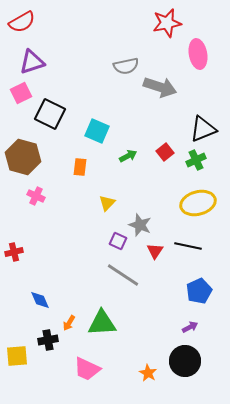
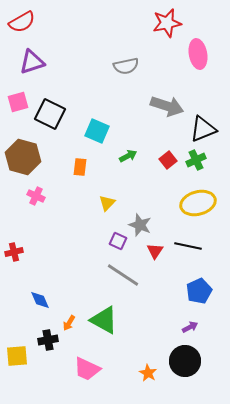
gray arrow: moved 7 px right, 19 px down
pink square: moved 3 px left, 9 px down; rotated 10 degrees clockwise
red square: moved 3 px right, 8 px down
green triangle: moved 2 px right, 3 px up; rotated 32 degrees clockwise
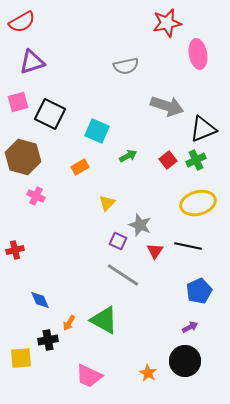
orange rectangle: rotated 54 degrees clockwise
red cross: moved 1 px right, 2 px up
yellow square: moved 4 px right, 2 px down
pink trapezoid: moved 2 px right, 7 px down
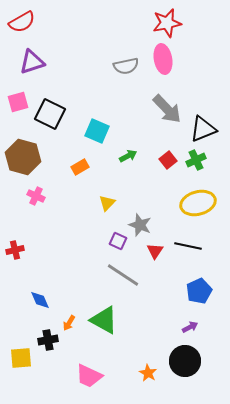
pink ellipse: moved 35 px left, 5 px down
gray arrow: moved 3 px down; rotated 28 degrees clockwise
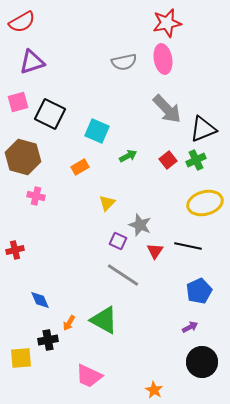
gray semicircle: moved 2 px left, 4 px up
pink cross: rotated 12 degrees counterclockwise
yellow ellipse: moved 7 px right
black circle: moved 17 px right, 1 px down
orange star: moved 6 px right, 17 px down
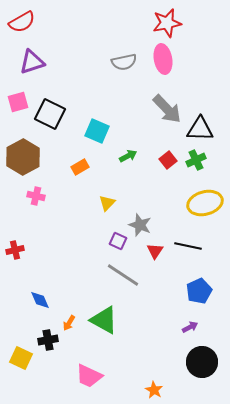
black triangle: moved 3 px left; rotated 24 degrees clockwise
brown hexagon: rotated 16 degrees clockwise
yellow square: rotated 30 degrees clockwise
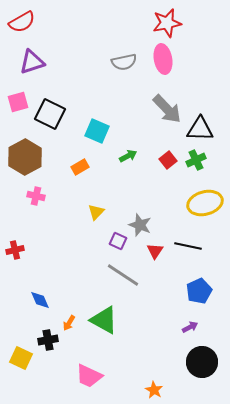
brown hexagon: moved 2 px right
yellow triangle: moved 11 px left, 9 px down
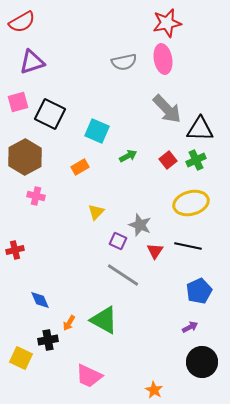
yellow ellipse: moved 14 px left
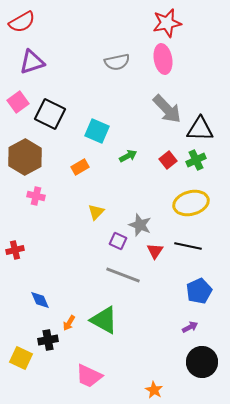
gray semicircle: moved 7 px left
pink square: rotated 20 degrees counterclockwise
gray line: rotated 12 degrees counterclockwise
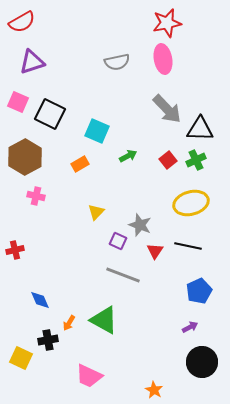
pink square: rotated 30 degrees counterclockwise
orange rectangle: moved 3 px up
